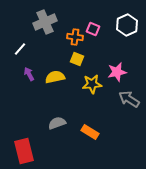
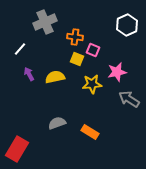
pink square: moved 21 px down
red rectangle: moved 7 px left, 2 px up; rotated 45 degrees clockwise
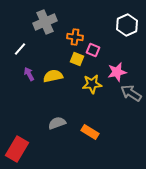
yellow semicircle: moved 2 px left, 1 px up
gray arrow: moved 2 px right, 6 px up
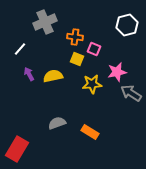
white hexagon: rotated 10 degrees clockwise
pink square: moved 1 px right, 1 px up
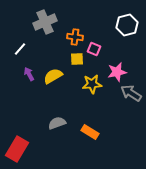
yellow square: rotated 24 degrees counterclockwise
yellow semicircle: rotated 18 degrees counterclockwise
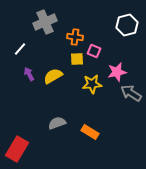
pink square: moved 2 px down
